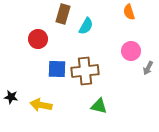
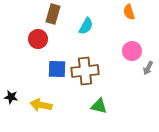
brown rectangle: moved 10 px left
pink circle: moved 1 px right
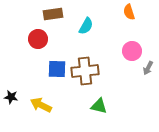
brown rectangle: rotated 66 degrees clockwise
yellow arrow: rotated 15 degrees clockwise
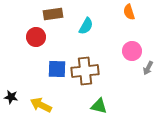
red circle: moved 2 px left, 2 px up
